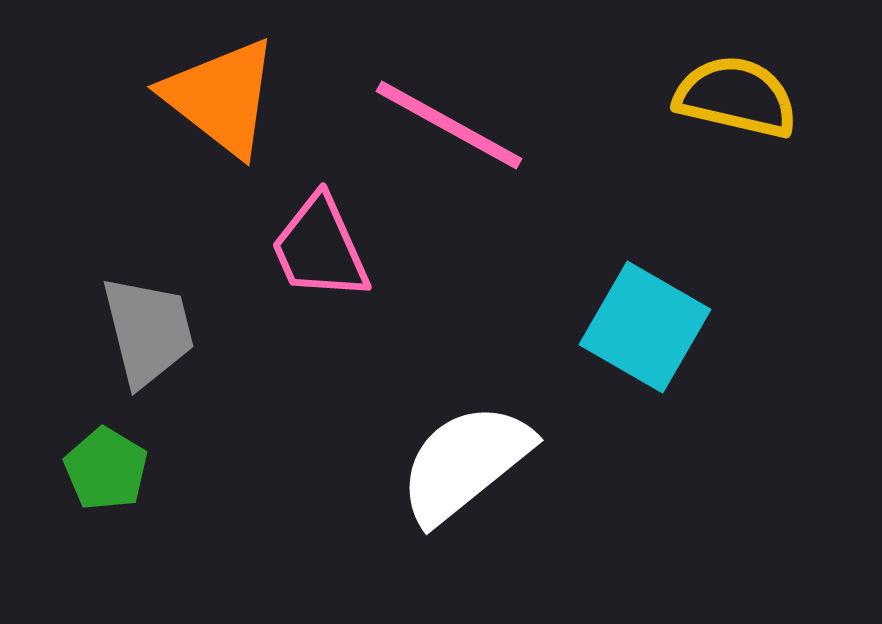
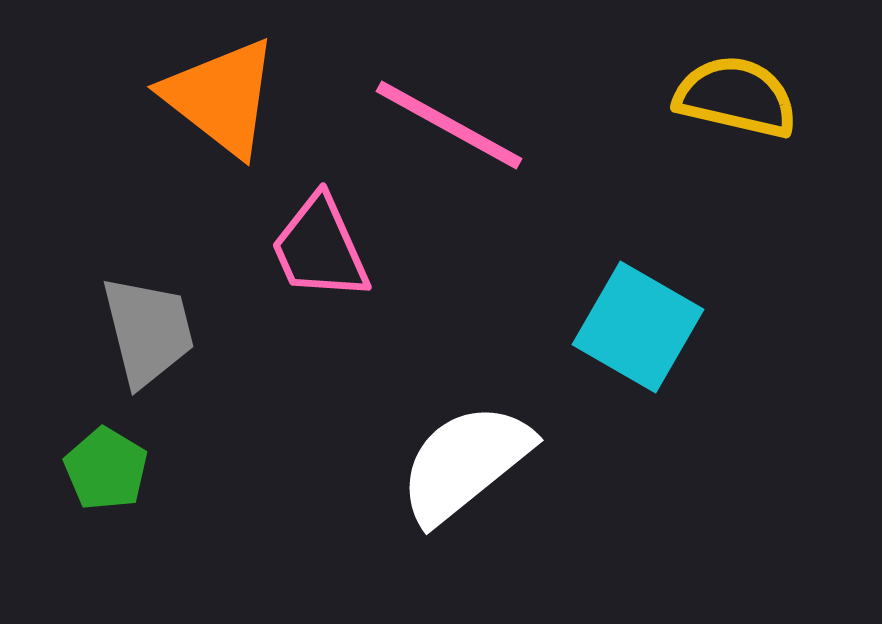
cyan square: moved 7 px left
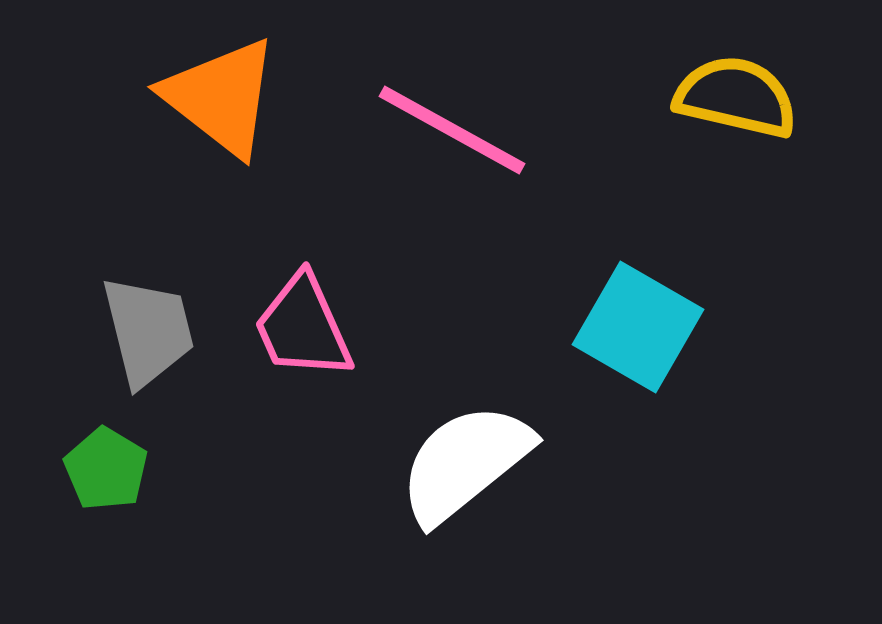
pink line: moved 3 px right, 5 px down
pink trapezoid: moved 17 px left, 79 px down
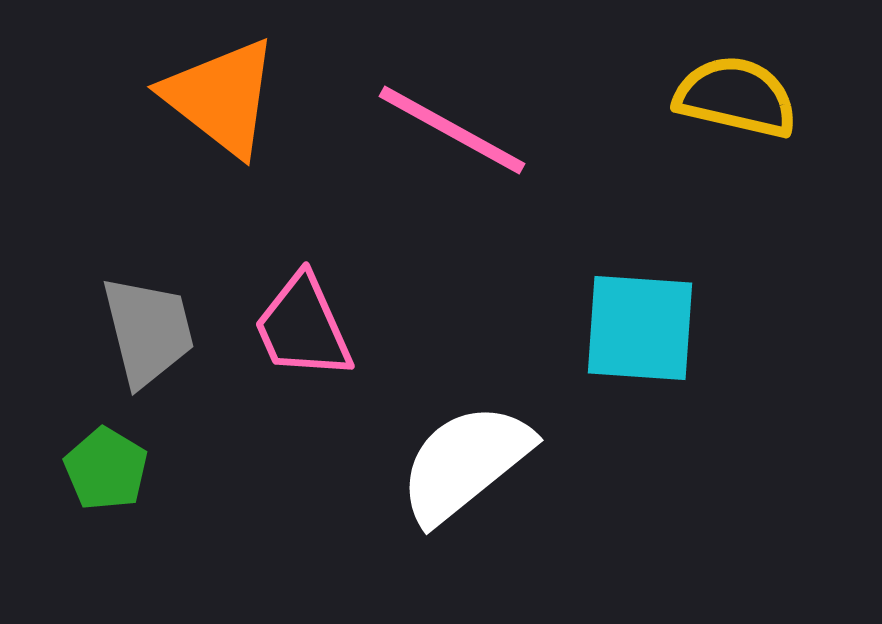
cyan square: moved 2 px right, 1 px down; rotated 26 degrees counterclockwise
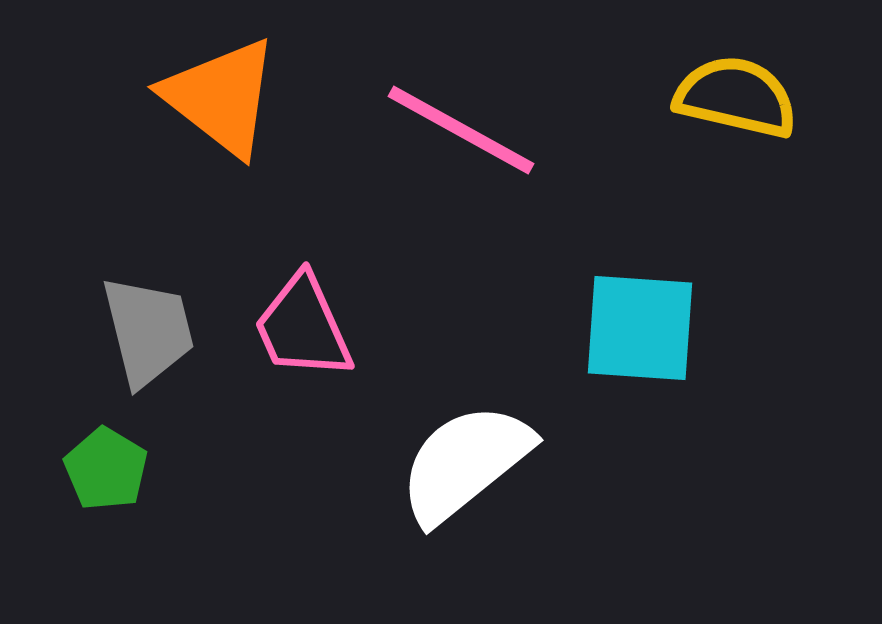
pink line: moved 9 px right
